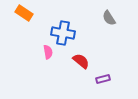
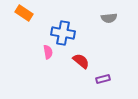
gray semicircle: rotated 63 degrees counterclockwise
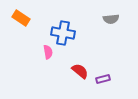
orange rectangle: moved 3 px left, 5 px down
gray semicircle: moved 2 px right, 1 px down
red semicircle: moved 1 px left, 10 px down
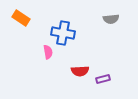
red semicircle: rotated 138 degrees clockwise
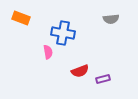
orange rectangle: rotated 12 degrees counterclockwise
red semicircle: rotated 18 degrees counterclockwise
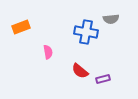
orange rectangle: moved 9 px down; rotated 42 degrees counterclockwise
blue cross: moved 23 px right, 1 px up
red semicircle: rotated 60 degrees clockwise
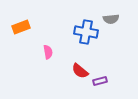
purple rectangle: moved 3 px left, 2 px down
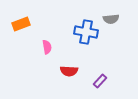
orange rectangle: moved 3 px up
pink semicircle: moved 1 px left, 5 px up
red semicircle: moved 11 px left; rotated 36 degrees counterclockwise
purple rectangle: rotated 32 degrees counterclockwise
